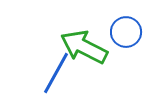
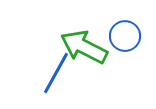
blue circle: moved 1 px left, 4 px down
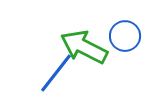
blue line: rotated 9 degrees clockwise
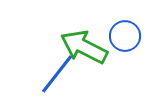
blue line: moved 1 px right, 1 px down
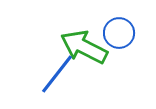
blue circle: moved 6 px left, 3 px up
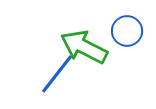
blue circle: moved 8 px right, 2 px up
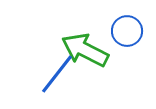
green arrow: moved 1 px right, 3 px down
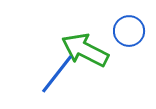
blue circle: moved 2 px right
